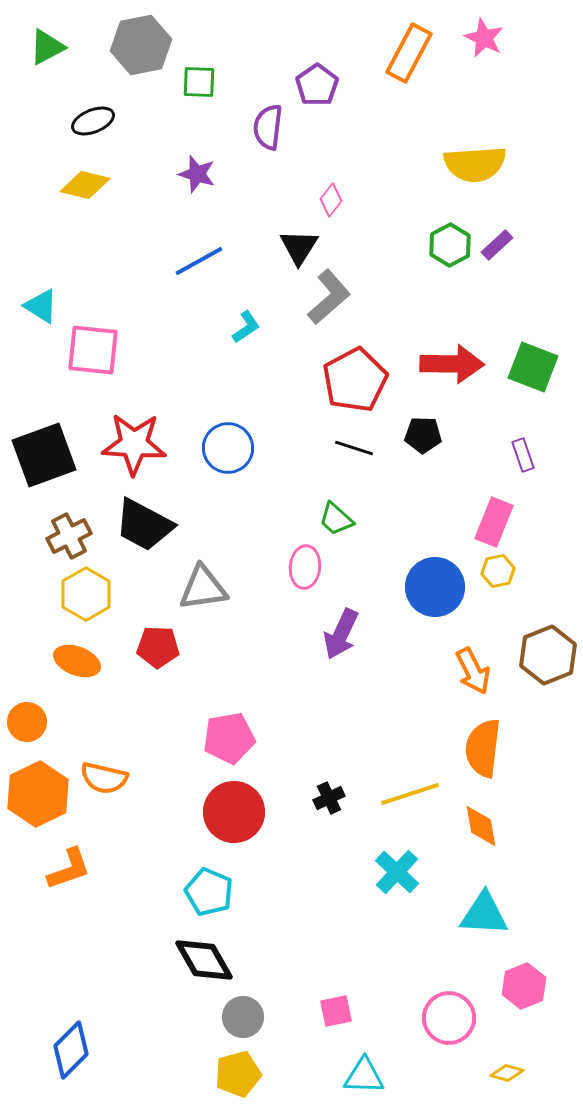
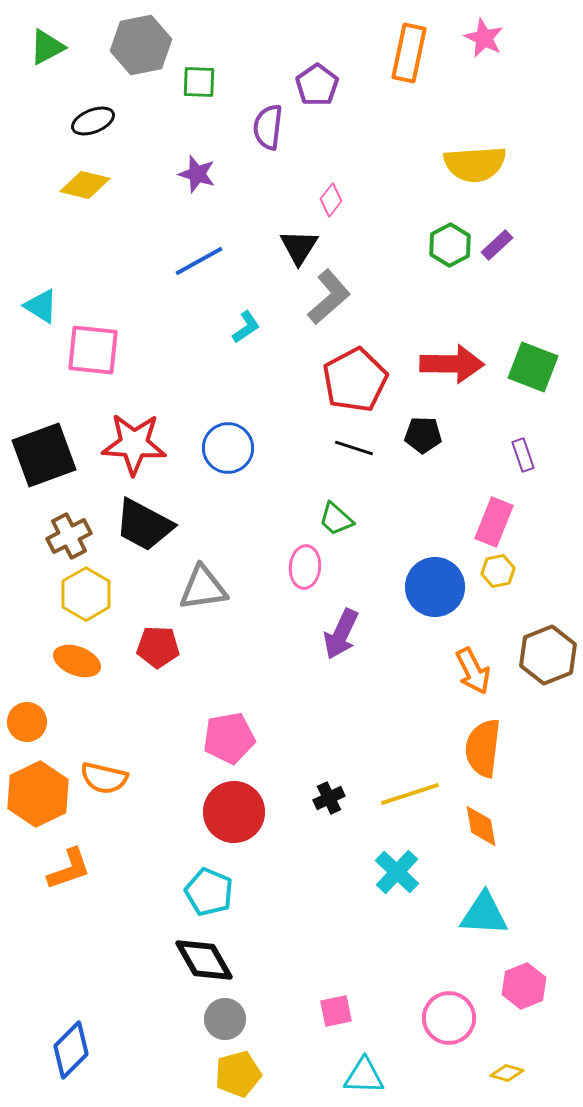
orange rectangle at (409, 53): rotated 16 degrees counterclockwise
gray circle at (243, 1017): moved 18 px left, 2 px down
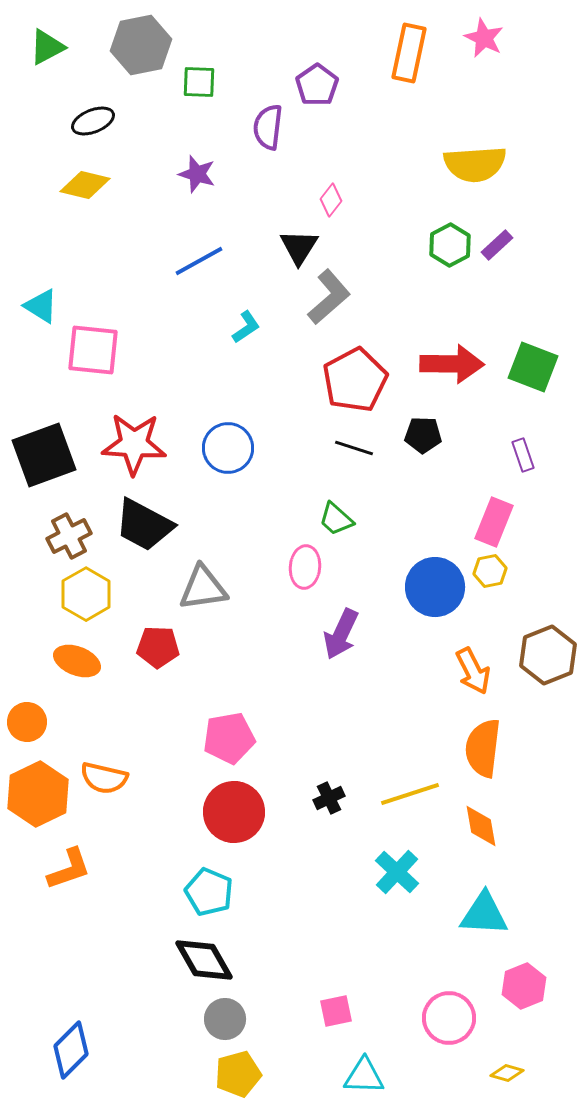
yellow hexagon at (498, 571): moved 8 px left
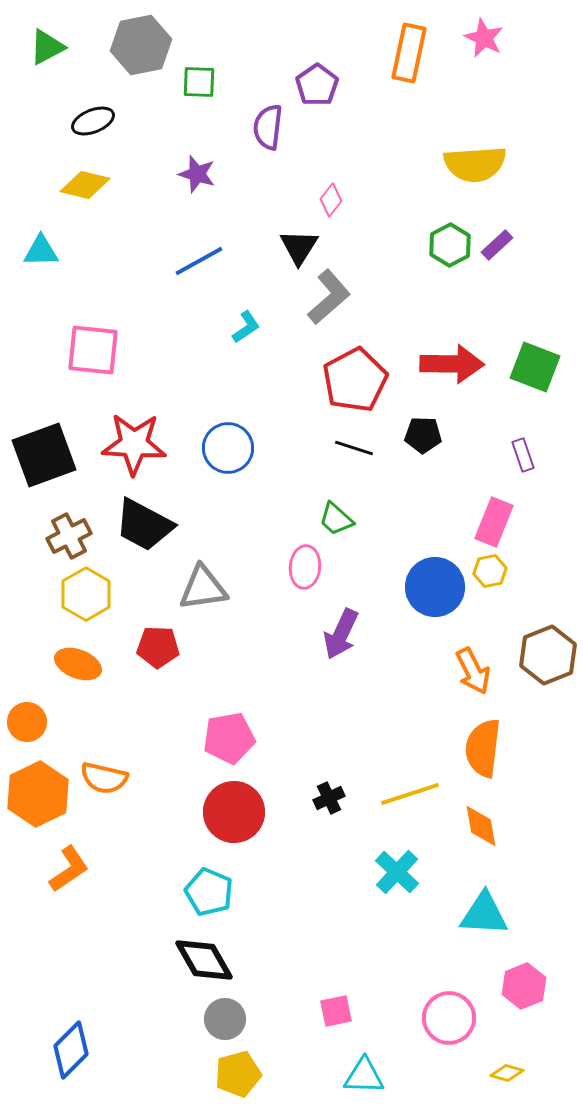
cyan triangle at (41, 306): moved 55 px up; rotated 33 degrees counterclockwise
green square at (533, 367): moved 2 px right
orange ellipse at (77, 661): moved 1 px right, 3 px down
orange L-shape at (69, 869): rotated 15 degrees counterclockwise
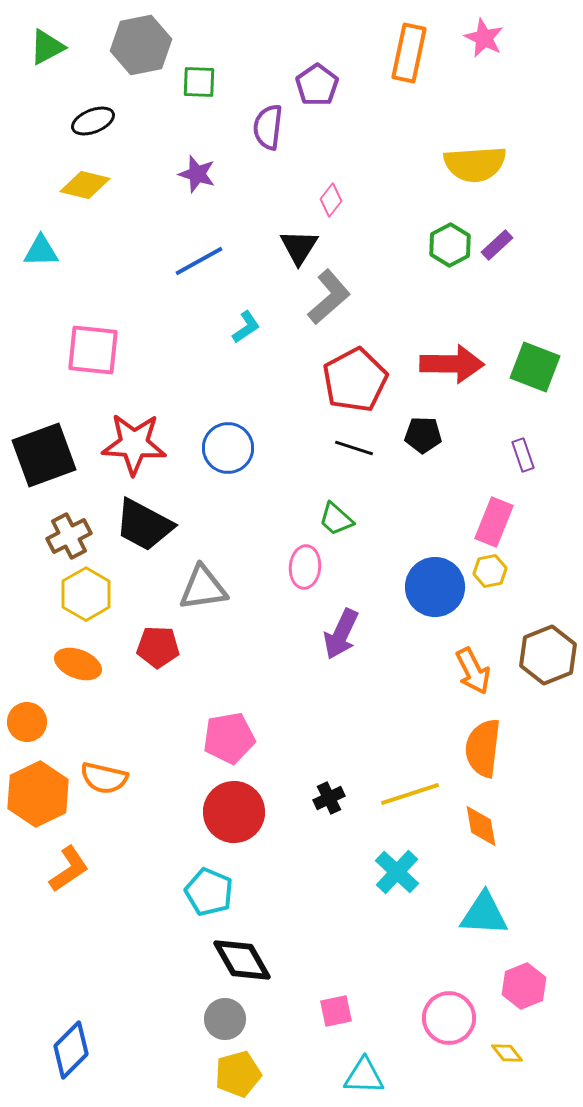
black diamond at (204, 960): moved 38 px right
yellow diamond at (507, 1073): moved 20 px up; rotated 36 degrees clockwise
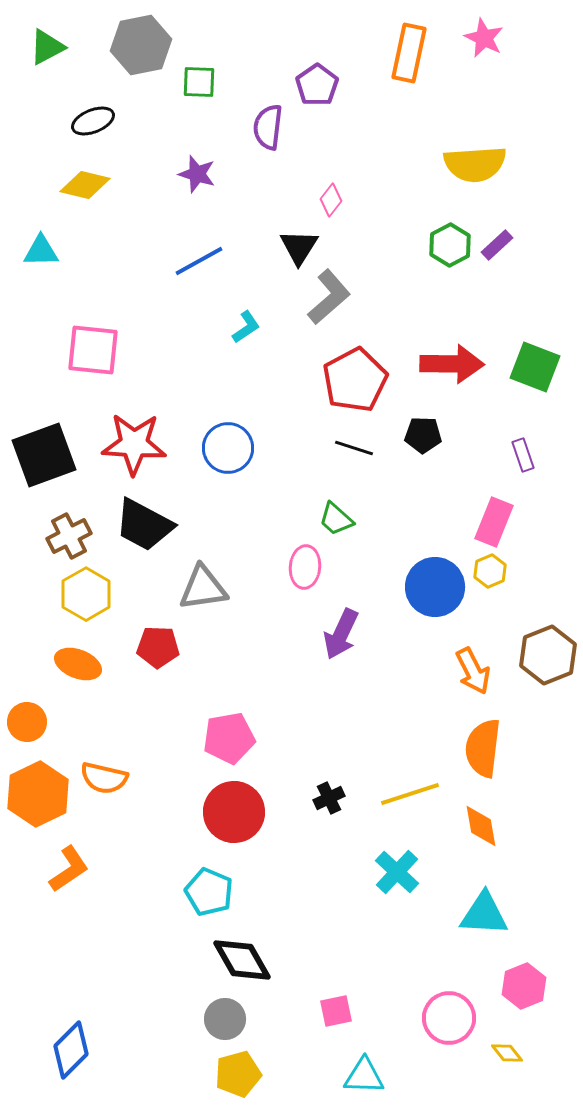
yellow hexagon at (490, 571): rotated 12 degrees counterclockwise
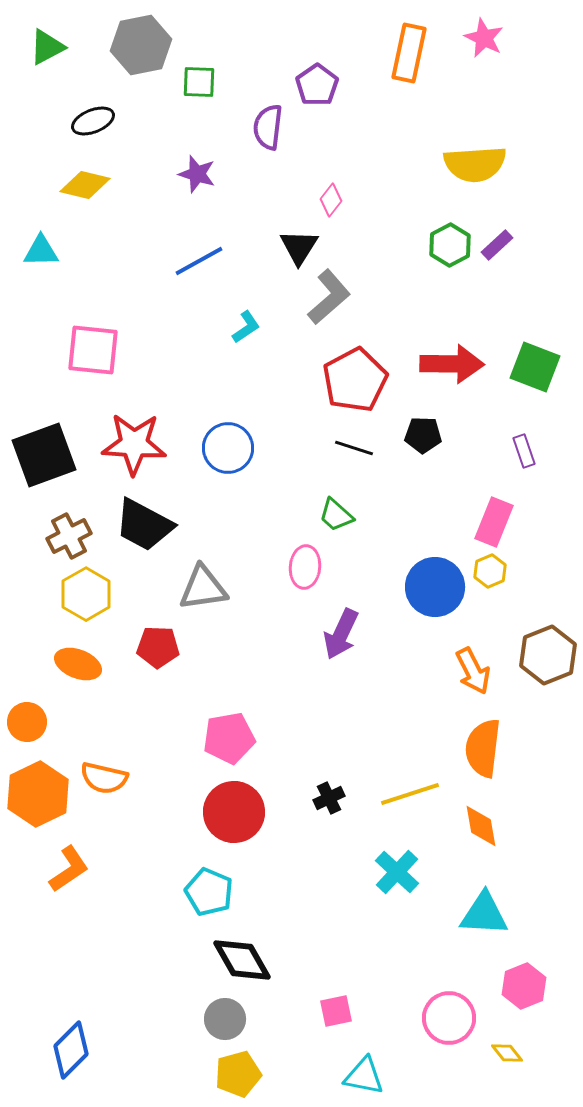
purple rectangle at (523, 455): moved 1 px right, 4 px up
green trapezoid at (336, 519): moved 4 px up
cyan triangle at (364, 1076): rotated 9 degrees clockwise
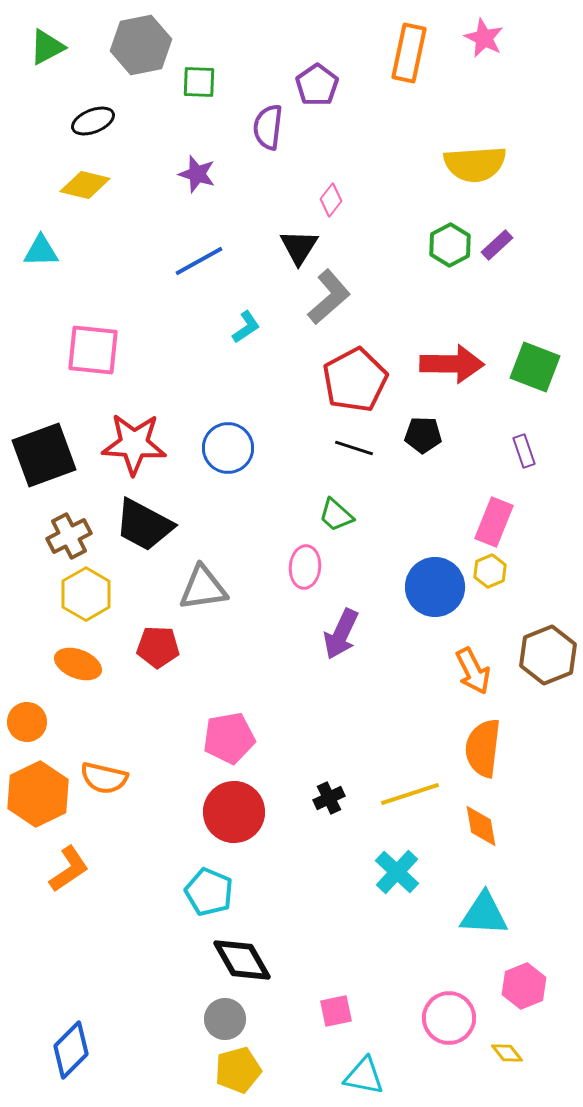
yellow pentagon at (238, 1074): moved 4 px up
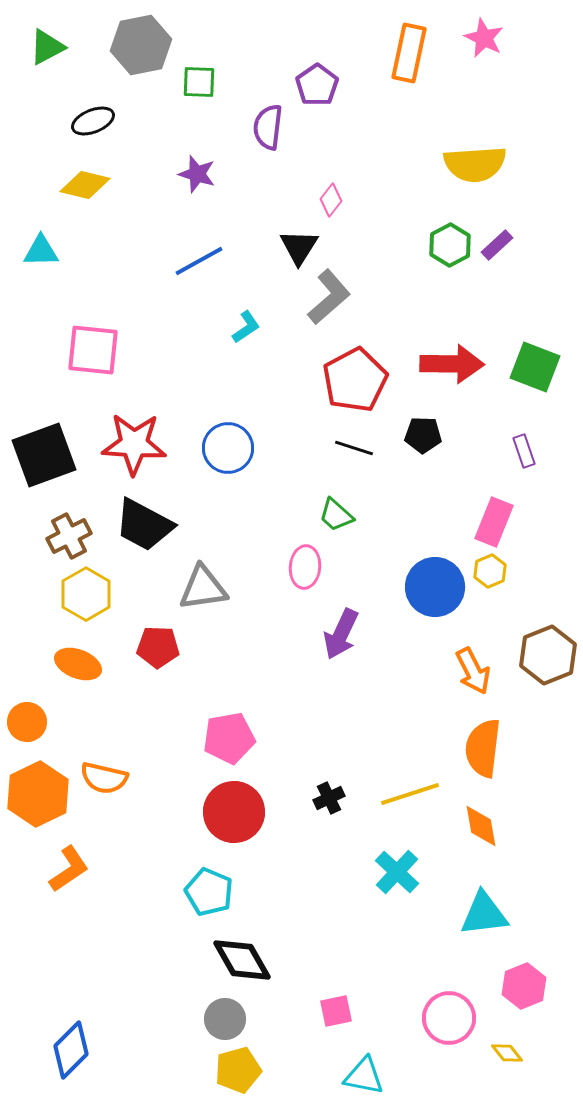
cyan triangle at (484, 914): rotated 10 degrees counterclockwise
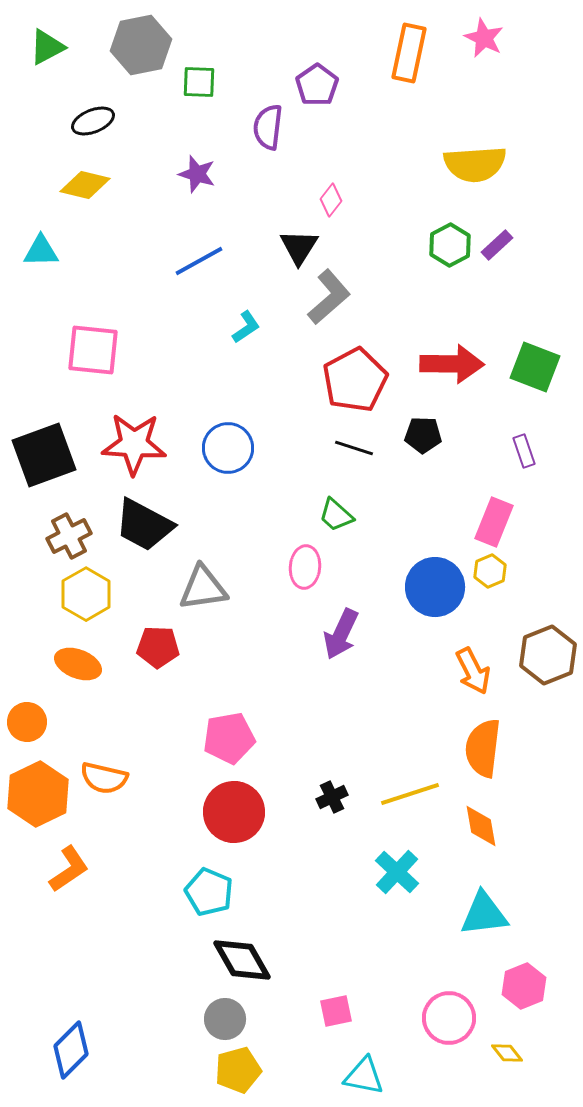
black cross at (329, 798): moved 3 px right, 1 px up
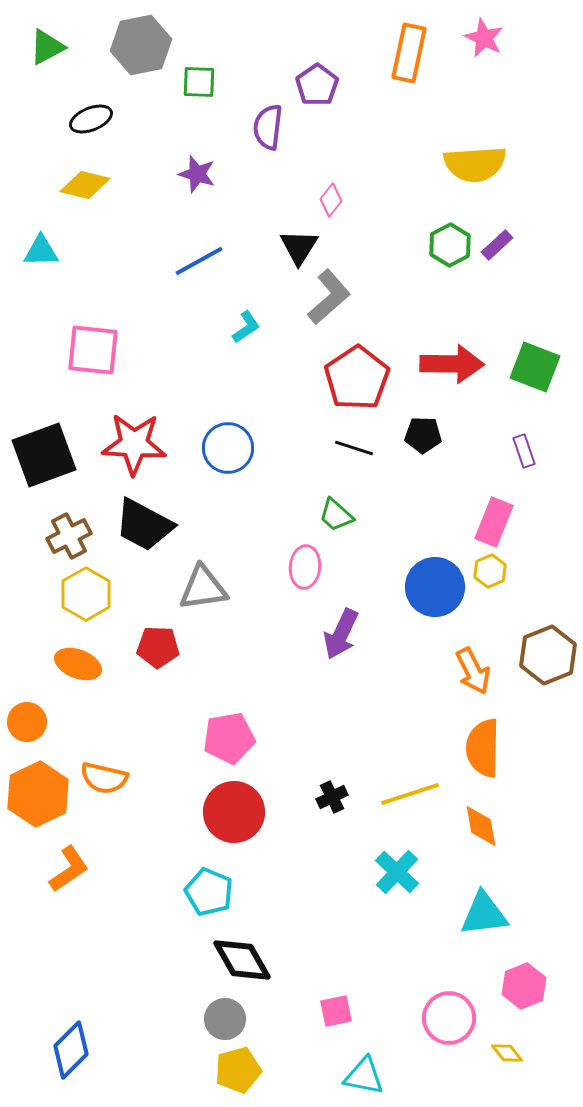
black ellipse at (93, 121): moved 2 px left, 2 px up
red pentagon at (355, 380): moved 2 px right, 2 px up; rotated 6 degrees counterclockwise
orange semicircle at (483, 748): rotated 6 degrees counterclockwise
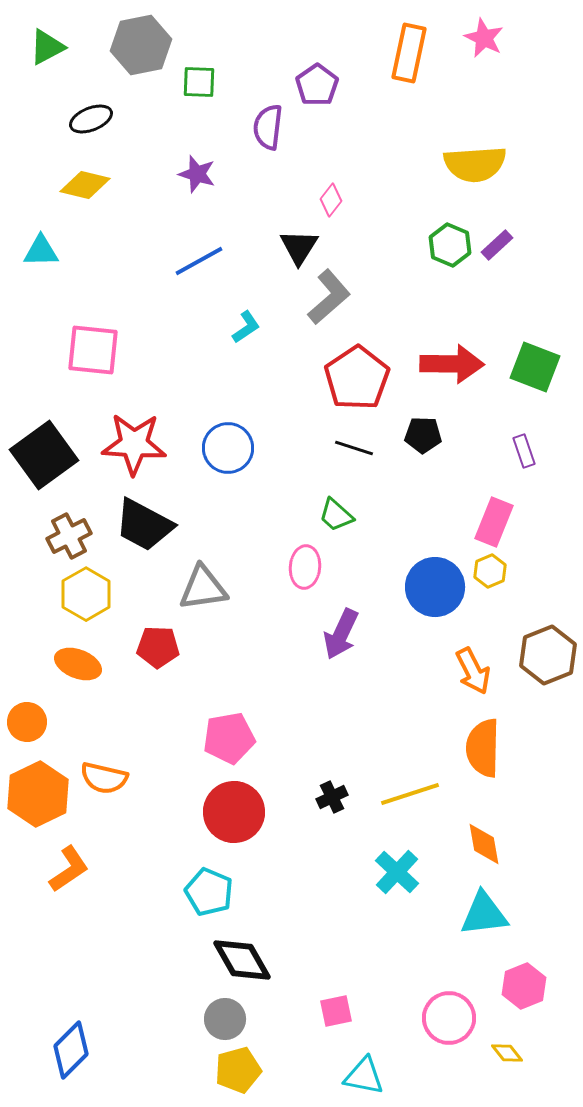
green hexagon at (450, 245): rotated 9 degrees counterclockwise
black square at (44, 455): rotated 16 degrees counterclockwise
orange diamond at (481, 826): moved 3 px right, 18 px down
